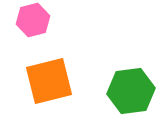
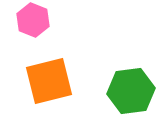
pink hexagon: rotated 24 degrees counterclockwise
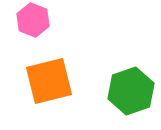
green hexagon: rotated 12 degrees counterclockwise
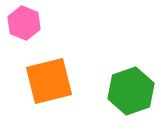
pink hexagon: moved 9 px left, 3 px down
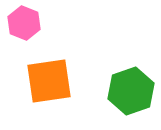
orange square: rotated 6 degrees clockwise
